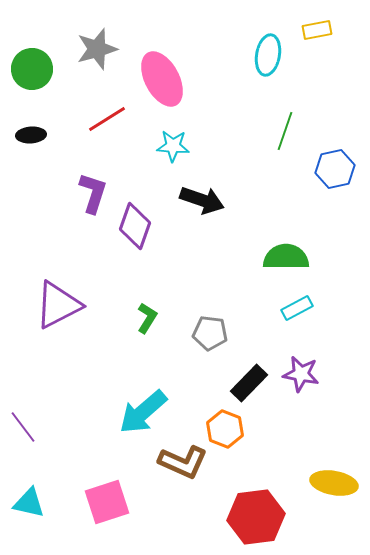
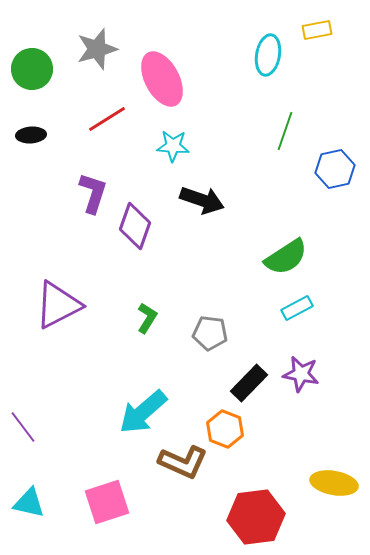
green semicircle: rotated 147 degrees clockwise
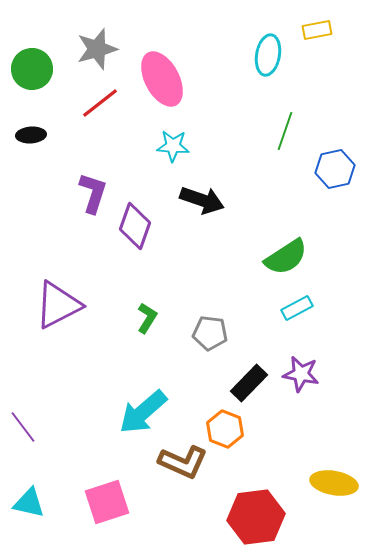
red line: moved 7 px left, 16 px up; rotated 6 degrees counterclockwise
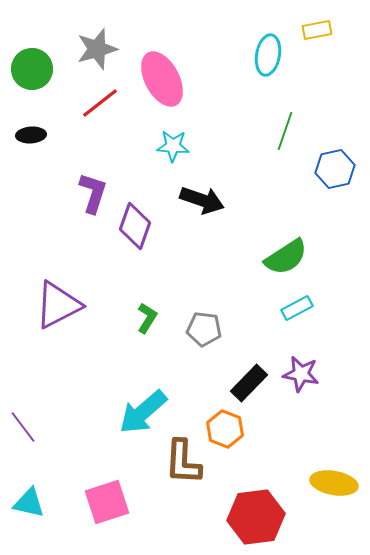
gray pentagon: moved 6 px left, 4 px up
brown L-shape: rotated 69 degrees clockwise
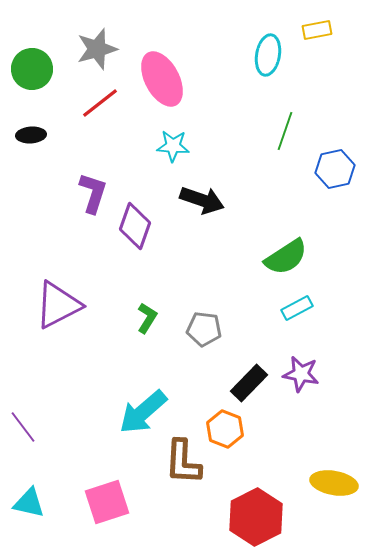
red hexagon: rotated 20 degrees counterclockwise
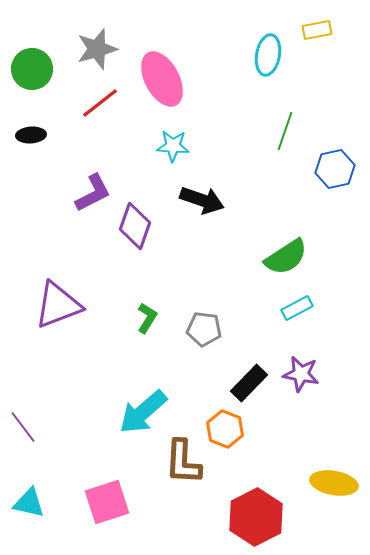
purple L-shape: rotated 45 degrees clockwise
purple triangle: rotated 6 degrees clockwise
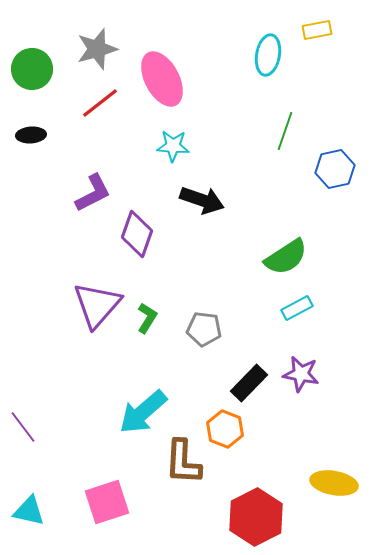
purple diamond: moved 2 px right, 8 px down
purple triangle: moved 39 px right; rotated 28 degrees counterclockwise
cyan triangle: moved 8 px down
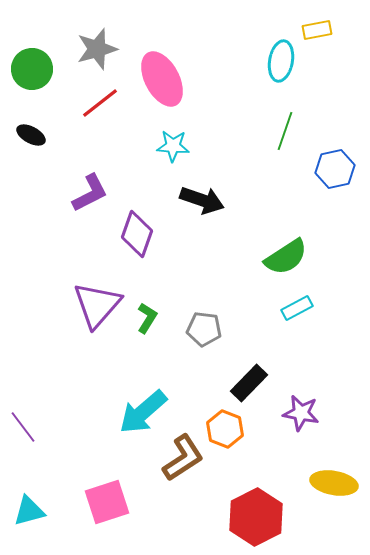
cyan ellipse: moved 13 px right, 6 px down
black ellipse: rotated 32 degrees clockwise
purple L-shape: moved 3 px left
purple star: moved 39 px down
brown L-shape: moved 4 px up; rotated 126 degrees counterclockwise
cyan triangle: rotated 28 degrees counterclockwise
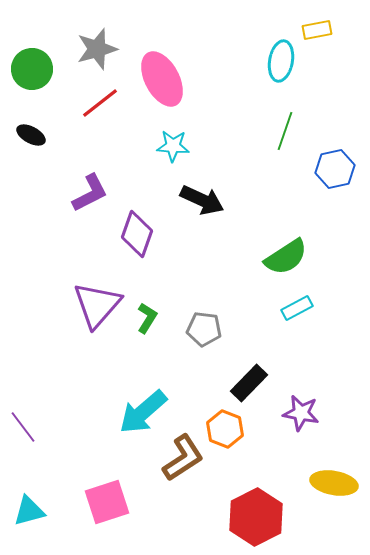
black arrow: rotated 6 degrees clockwise
